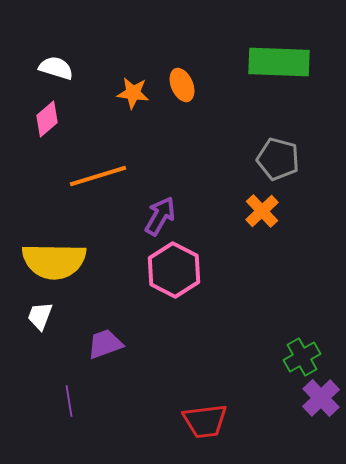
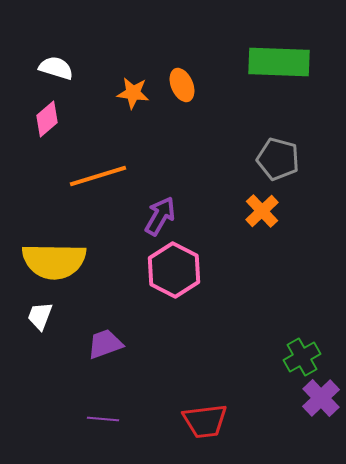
purple line: moved 34 px right, 18 px down; rotated 76 degrees counterclockwise
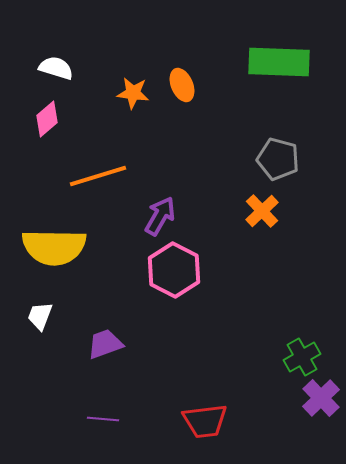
yellow semicircle: moved 14 px up
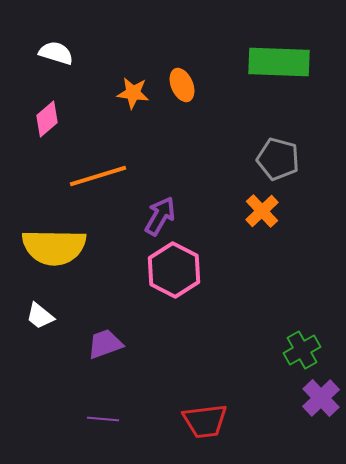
white semicircle: moved 15 px up
white trapezoid: rotated 72 degrees counterclockwise
green cross: moved 7 px up
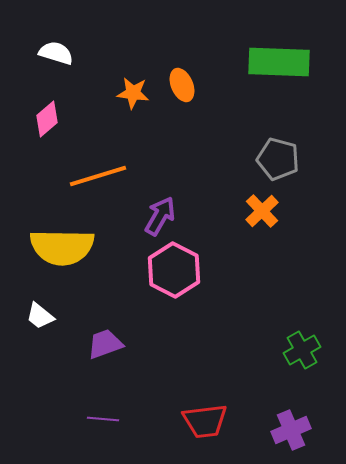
yellow semicircle: moved 8 px right
purple cross: moved 30 px left, 32 px down; rotated 21 degrees clockwise
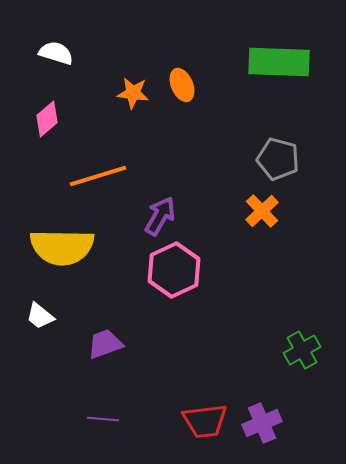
pink hexagon: rotated 8 degrees clockwise
purple cross: moved 29 px left, 7 px up
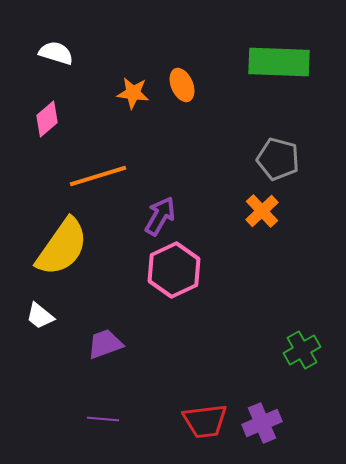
yellow semicircle: rotated 56 degrees counterclockwise
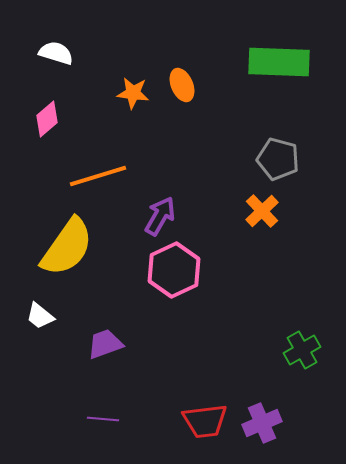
yellow semicircle: moved 5 px right
